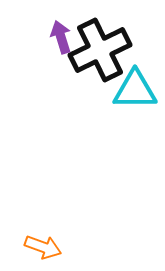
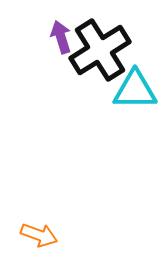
black cross: rotated 6 degrees counterclockwise
orange arrow: moved 4 px left, 12 px up
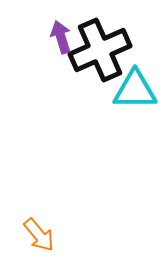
black cross: rotated 8 degrees clockwise
orange arrow: rotated 30 degrees clockwise
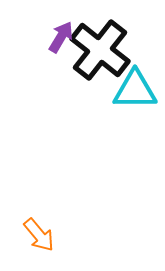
purple arrow: rotated 48 degrees clockwise
black cross: rotated 28 degrees counterclockwise
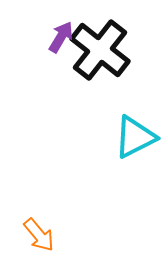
cyan triangle: moved 47 px down; rotated 27 degrees counterclockwise
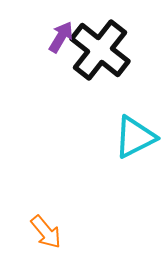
orange arrow: moved 7 px right, 3 px up
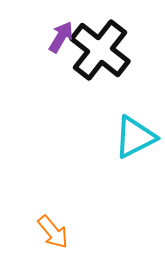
orange arrow: moved 7 px right
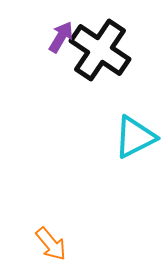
black cross: rotated 4 degrees counterclockwise
orange arrow: moved 2 px left, 12 px down
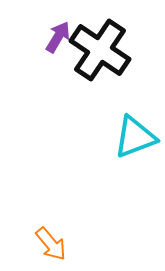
purple arrow: moved 3 px left
cyan triangle: rotated 6 degrees clockwise
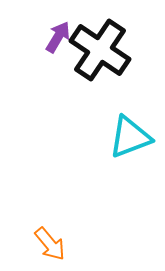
cyan triangle: moved 5 px left
orange arrow: moved 1 px left
